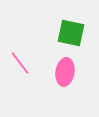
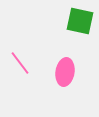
green square: moved 9 px right, 12 px up
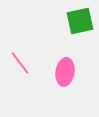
green square: rotated 24 degrees counterclockwise
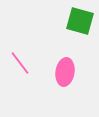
green square: rotated 28 degrees clockwise
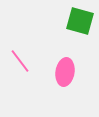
pink line: moved 2 px up
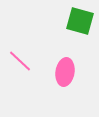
pink line: rotated 10 degrees counterclockwise
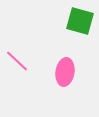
pink line: moved 3 px left
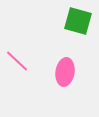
green square: moved 2 px left
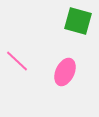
pink ellipse: rotated 16 degrees clockwise
